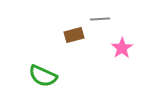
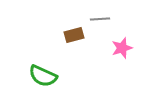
pink star: rotated 15 degrees clockwise
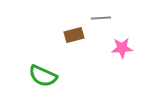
gray line: moved 1 px right, 1 px up
pink star: rotated 15 degrees clockwise
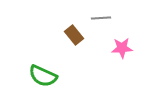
brown rectangle: rotated 66 degrees clockwise
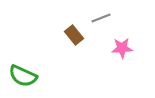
gray line: rotated 18 degrees counterclockwise
green semicircle: moved 20 px left
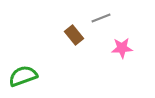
green semicircle: rotated 136 degrees clockwise
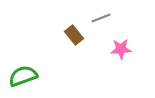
pink star: moved 1 px left, 1 px down
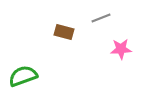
brown rectangle: moved 10 px left, 3 px up; rotated 36 degrees counterclockwise
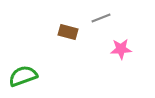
brown rectangle: moved 4 px right
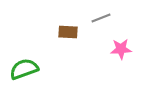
brown rectangle: rotated 12 degrees counterclockwise
green semicircle: moved 1 px right, 7 px up
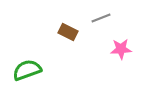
brown rectangle: rotated 24 degrees clockwise
green semicircle: moved 3 px right, 1 px down
